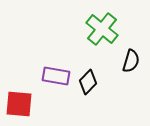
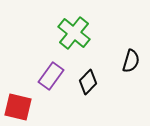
green cross: moved 28 px left, 4 px down
purple rectangle: moved 5 px left; rotated 64 degrees counterclockwise
red square: moved 1 px left, 3 px down; rotated 8 degrees clockwise
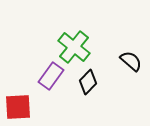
green cross: moved 14 px down
black semicircle: rotated 65 degrees counterclockwise
red square: rotated 16 degrees counterclockwise
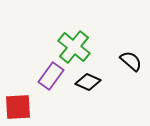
black diamond: rotated 70 degrees clockwise
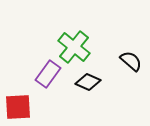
purple rectangle: moved 3 px left, 2 px up
